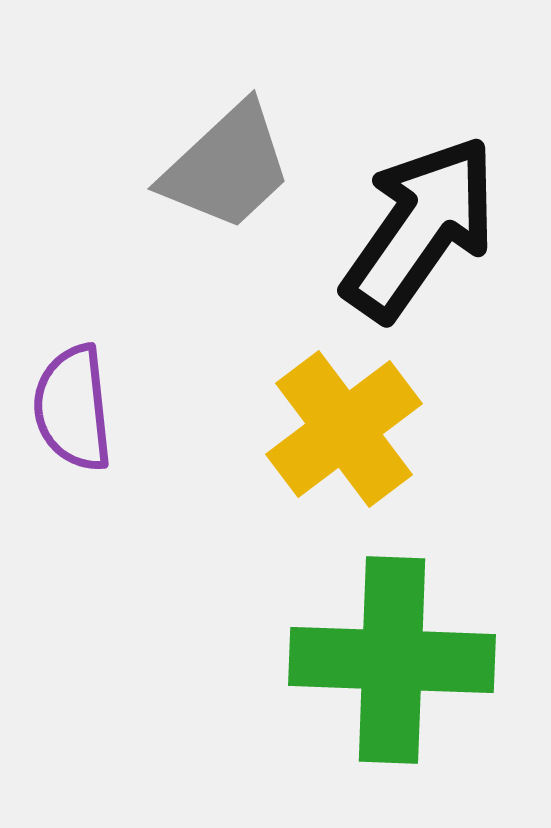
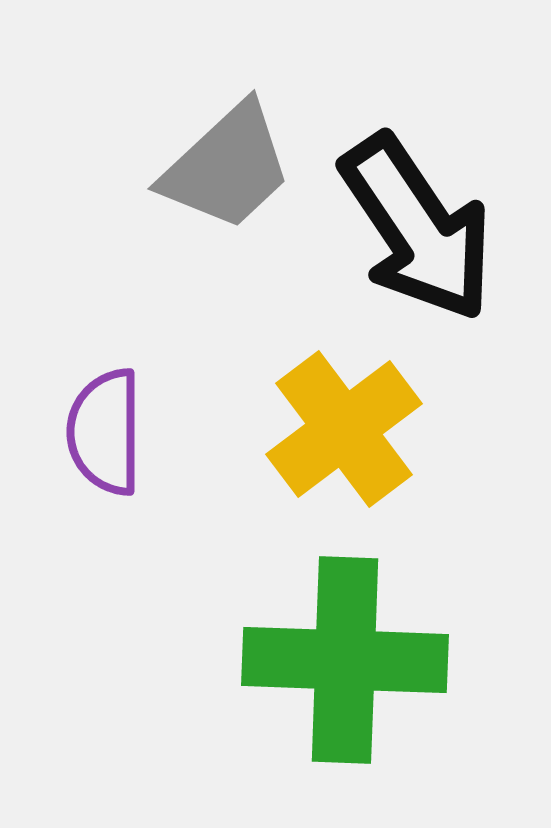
black arrow: moved 3 px left; rotated 111 degrees clockwise
purple semicircle: moved 32 px right, 24 px down; rotated 6 degrees clockwise
green cross: moved 47 px left
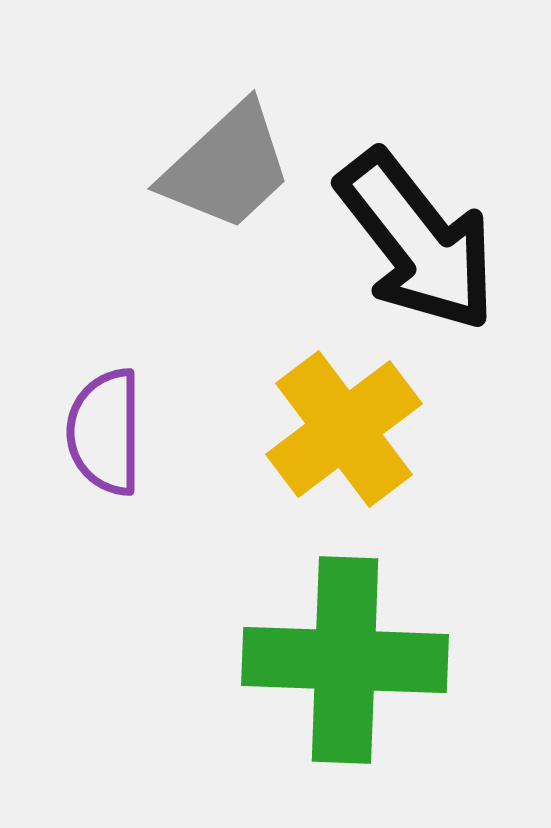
black arrow: moved 13 px down; rotated 4 degrees counterclockwise
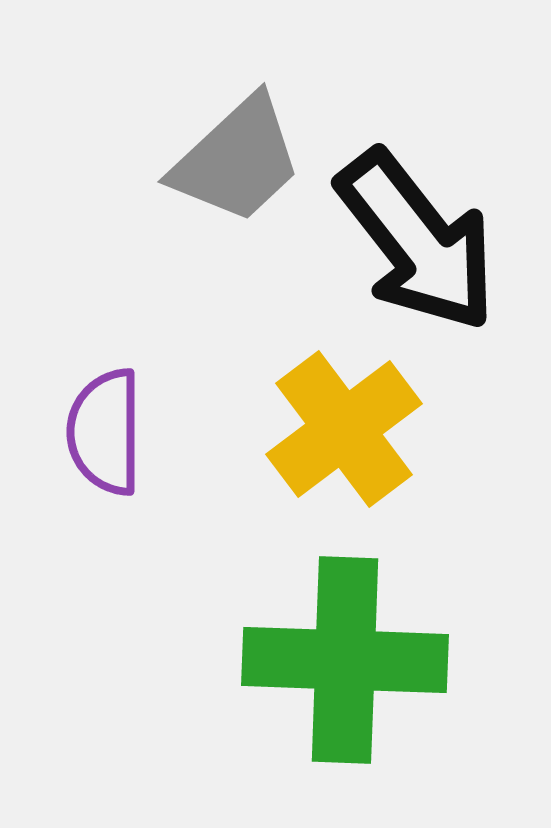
gray trapezoid: moved 10 px right, 7 px up
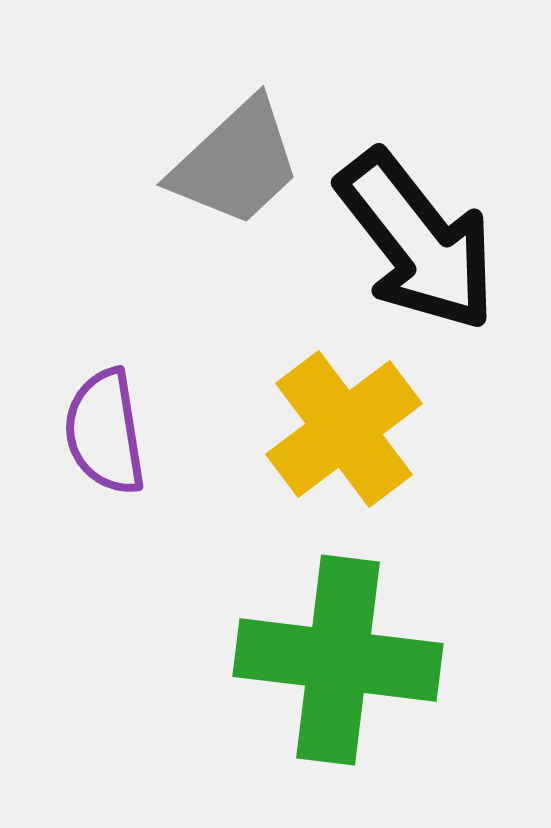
gray trapezoid: moved 1 px left, 3 px down
purple semicircle: rotated 9 degrees counterclockwise
green cross: moved 7 px left; rotated 5 degrees clockwise
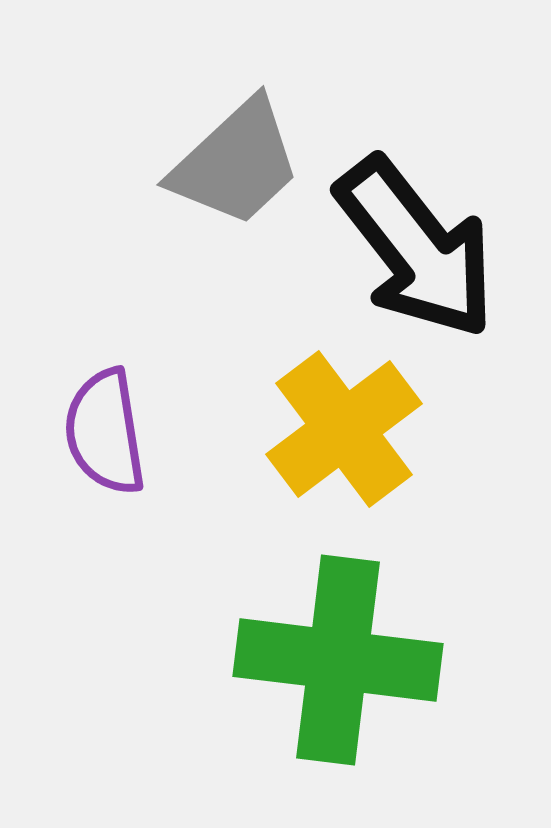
black arrow: moved 1 px left, 7 px down
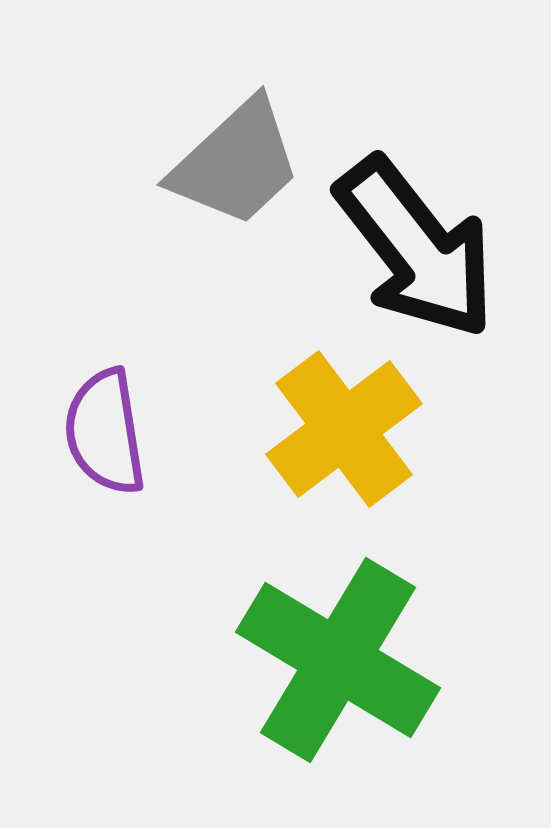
green cross: rotated 24 degrees clockwise
